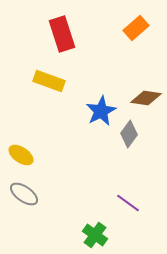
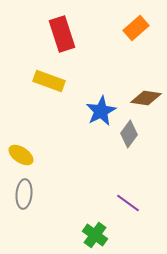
gray ellipse: rotated 60 degrees clockwise
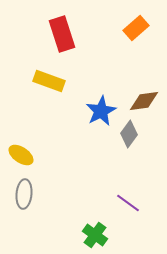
brown diamond: moved 2 px left, 3 px down; rotated 16 degrees counterclockwise
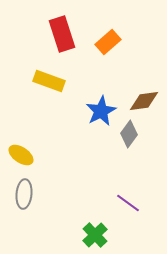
orange rectangle: moved 28 px left, 14 px down
green cross: rotated 10 degrees clockwise
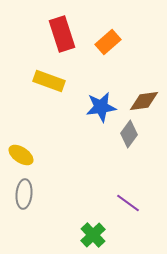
blue star: moved 4 px up; rotated 20 degrees clockwise
green cross: moved 2 px left
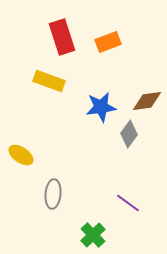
red rectangle: moved 3 px down
orange rectangle: rotated 20 degrees clockwise
brown diamond: moved 3 px right
gray ellipse: moved 29 px right
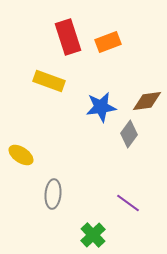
red rectangle: moved 6 px right
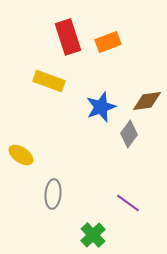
blue star: rotated 12 degrees counterclockwise
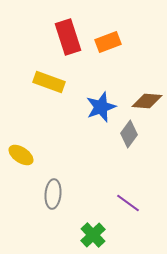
yellow rectangle: moved 1 px down
brown diamond: rotated 12 degrees clockwise
